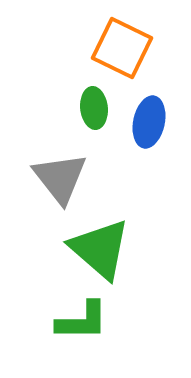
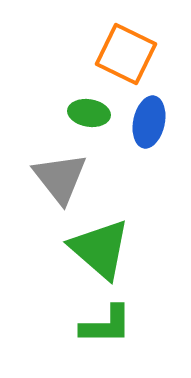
orange square: moved 4 px right, 6 px down
green ellipse: moved 5 px left, 5 px down; rotated 75 degrees counterclockwise
green L-shape: moved 24 px right, 4 px down
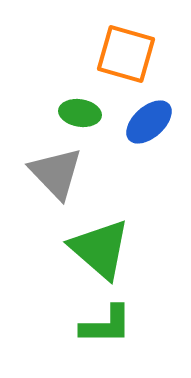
orange square: rotated 10 degrees counterclockwise
green ellipse: moved 9 px left
blue ellipse: rotated 36 degrees clockwise
gray triangle: moved 4 px left, 5 px up; rotated 6 degrees counterclockwise
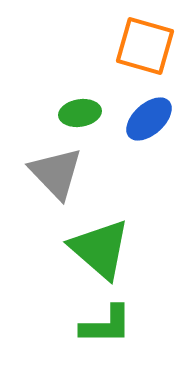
orange square: moved 19 px right, 8 px up
green ellipse: rotated 18 degrees counterclockwise
blue ellipse: moved 3 px up
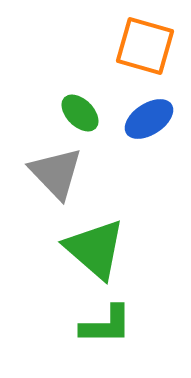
green ellipse: rotated 54 degrees clockwise
blue ellipse: rotated 9 degrees clockwise
green triangle: moved 5 px left
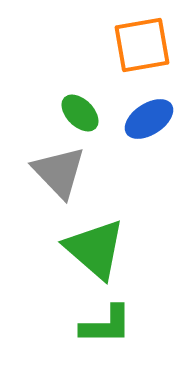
orange square: moved 3 px left, 1 px up; rotated 26 degrees counterclockwise
gray triangle: moved 3 px right, 1 px up
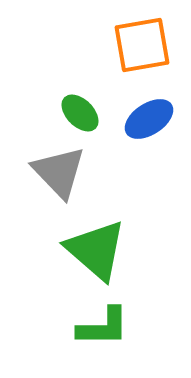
green triangle: moved 1 px right, 1 px down
green L-shape: moved 3 px left, 2 px down
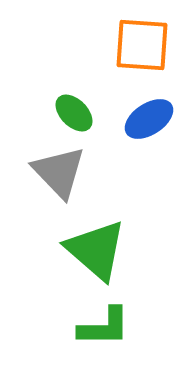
orange square: rotated 14 degrees clockwise
green ellipse: moved 6 px left
green L-shape: moved 1 px right
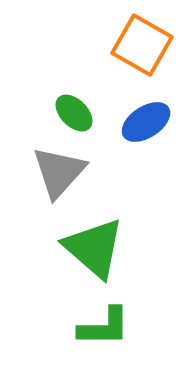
orange square: rotated 26 degrees clockwise
blue ellipse: moved 3 px left, 3 px down
gray triangle: rotated 26 degrees clockwise
green triangle: moved 2 px left, 2 px up
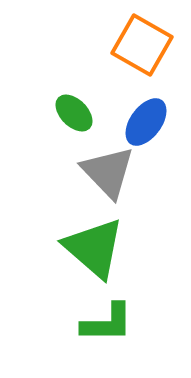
blue ellipse: rotated 21 degrees counterclockwise
gray triangle: moved 49 px right; rotated 26 degrees counterclockwise
green L-shape: moved 3 px right, 4 px up
